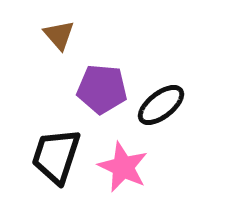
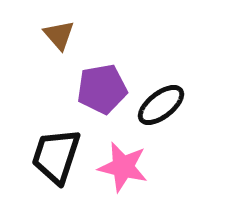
purple pentagon: rotated 15 degrees counterclockwise
pink star: rotated 12 degrees counterclockwise
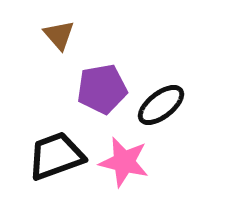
black trapezoid: rotated 52 degrees clockwise
pink star: moved 1 px right, 5 px up
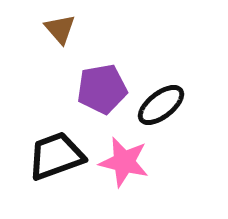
brown triangle: moved 1 px right, 6 px up
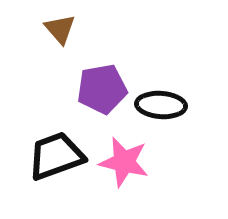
black ellipse: rotated 42 degrees clockwise
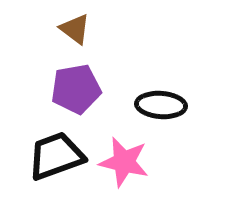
brown triangle: moved 15 px right; rotated 12 degrees counterclockwise
purple pentagon: moved 26 px left
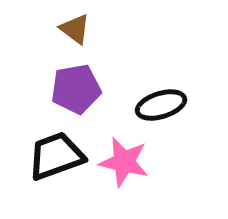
black ellipse: rotated 21 degrees counterclockwise
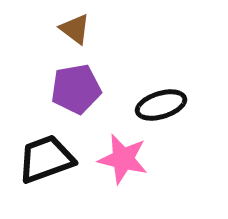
black trapezoid: moved 10 px left, 3 px down
pink star: moved 1 px left, 3 px up
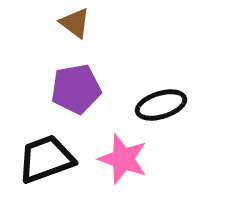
brown triangle: moved 6 px up
pink star: rotated 6 degrees clockwise
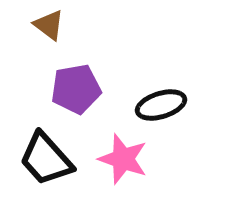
brown triangle: moved 26 px left, 2 px down
black trapezoid: rotated 112 degrees counterclockwise
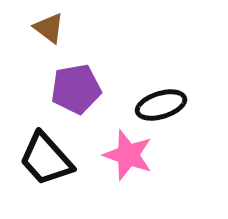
brown triangle: moved 3 px down
pink star: moved 5 px right, 4 px up
